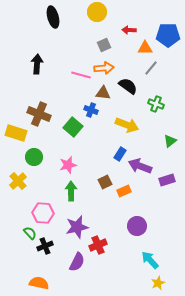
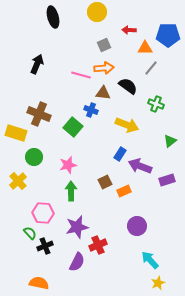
black arrow: rotated 18 degrees clockwise
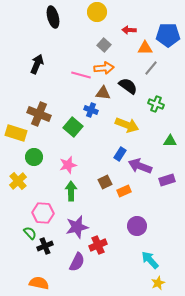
gray square: rotated 24 degrees counterclockwise
green triangle: rotated 40 degrees clockwise
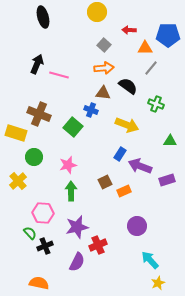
black ellipse: moved 10 px left
pink line: moved 22 px left
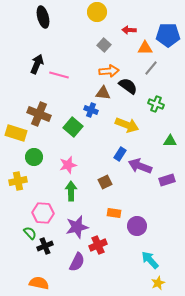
orange arrow: moved 5 px right, 3 px down
yellow cross: rotated 30 degrees clockwise
orange rectangle: moved 10 px left, 22 px down; rotated 32 degrees clockwise
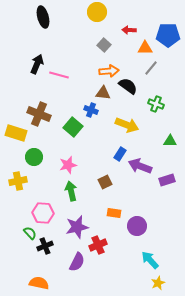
green arrow: rotated 12 degrees counterclockwise
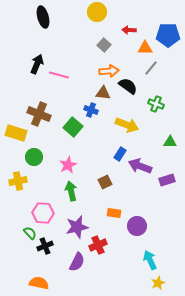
green triangle: moved 1 px down
pink star: rotated 12 degrees counterclockwise
cyan arrow: rotated 18 degrees clockwise
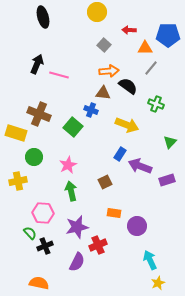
green triangle: rotated 48 degrees counterclockwise
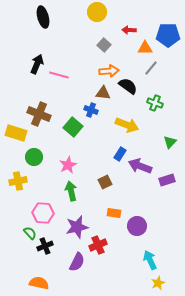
green cross: moved 1 px left, 1 px up
